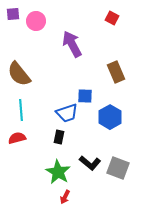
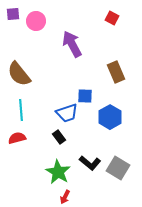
black rectangle: rotated 48 degrees counterclockwise
gray square: rotated 10 degrees clockwise
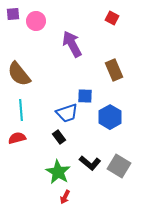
brown rectangle: moved 2 px left, 2 px up
gray square: moved 1 px right, 2 px up
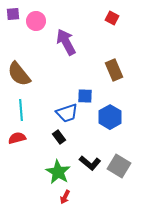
purple arrow: moved 6 px left, 2 px up
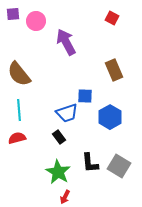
cyan line: moved 2 px left
black L-shape: rotated 45 degrees clockwise
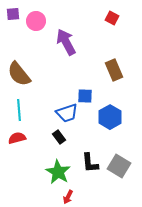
red arrow: moved 3 px right
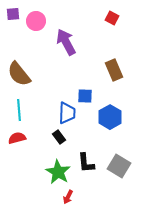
blue trapezoid: rotated 70 degrees counterclockwise
black L-shape: moved 4 px left
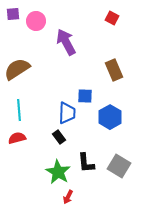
brown semicircle: moved 2 px left, 5 px up; rotated 96 degrees clockwise
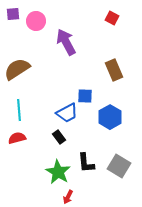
blue trapezoid: rotated 60 degrees clockwise
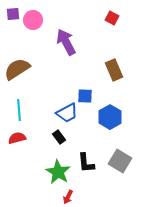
pink circle: moved 3 px left, 1 px up
gray square: moved 1 px right, 5 px up
